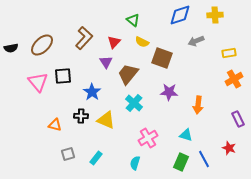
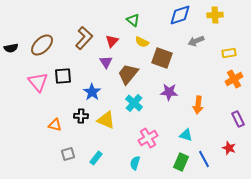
red triangle: moved 2 px left, 1 px up
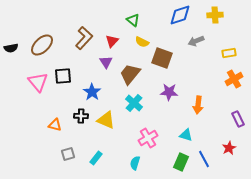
brown trapezoid: moved 2 px right
red star: rotated 24 degrees clockwise
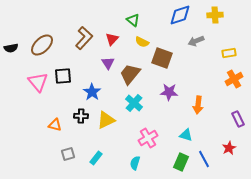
red triangle: moved 2 px up
purple triangle: moved 2 px right, 1 px down
yellow triangle: rotated 48 degrees counterclockwise
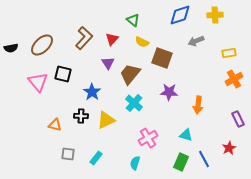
black square: moved 2 px up; rotated 18 degrees clockwise
gray square: rotated 24 degrees clockwise
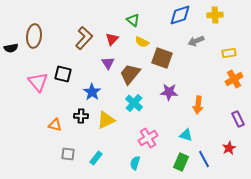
brown ellipse: moved 8 px left, 9 px up; rotated 40 degrees counterclockwise
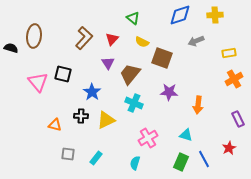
green triangle: moved 2 px up
black semicircle: rotated 152 degrees counterclockwise
cyan cross: rotated 18 degrees counterclockwise
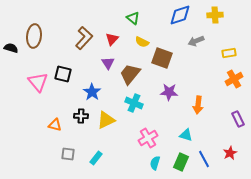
red star: moved 1 px right, 5 px down
cyan semicircle: moved 20 px right
